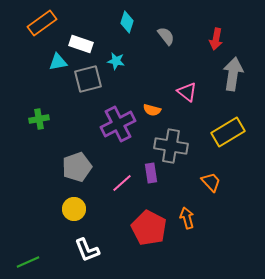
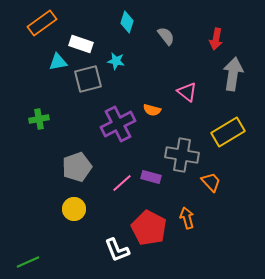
gray cross: moved 11 px right, 9 px down
purple rectangle: moved 4 px down; rotated 66 degrees counterclockwise
white L-shape: moved 30 px right
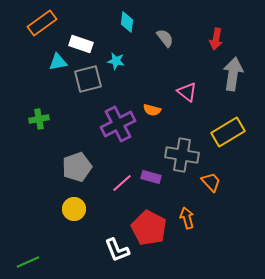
cyan diamond: rotated 10 degrees counterclockwise
gray semicircle: moved 1 px left, 2 px down
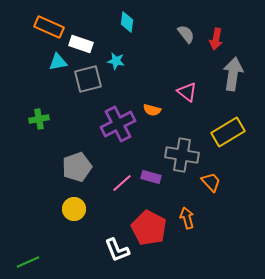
orange rectangle: moved 7 px right, 4 px down; rotated 60 degrees clockwise
gray semicircle: moved 21 px right, 4 px up
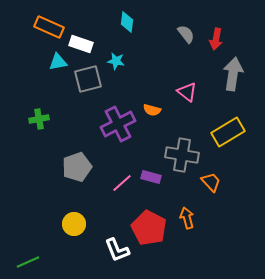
yellow circle: moved 15 px down
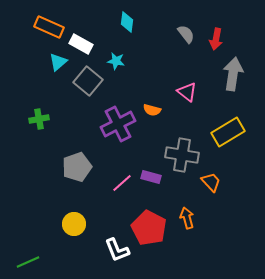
white rectangle: rotated 10 degrees clockwise
cyan triangle: rotated 30 degrees counterclockwise
gray square: moved 2 px down; rotated 36 degrees counterclockwise
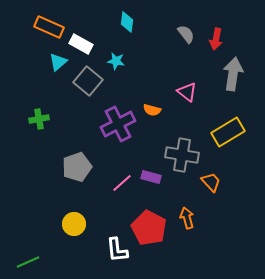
white L-shape: rotated 16 degrees clockwise
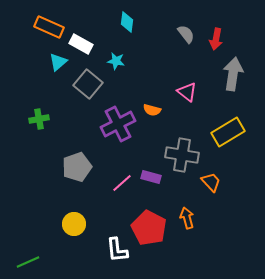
gray square: moved 3 px down
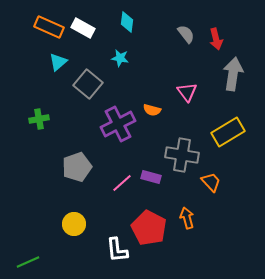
red arrow: rotated 25 degrees counterclockwise
white rectangle: moved 2 px right, 16 px up
cyan star: moved 4 px right, 3 px up
pink triangle: rotated 15 degrees clockwise
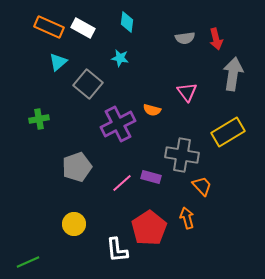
gray semicircle: moved 1 px left, 4 px down; rotated 120 degrees clockwise
orange trapezoid: moved 9 px left, 4 px down
red pentagon: rotated 12 degrees clockwise
